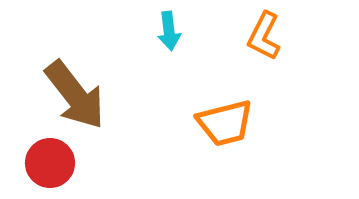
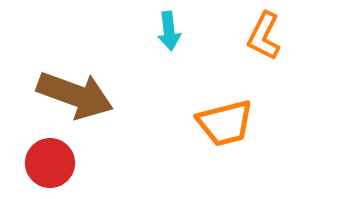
brown arrow: rotated 32 degrees counterclockwise
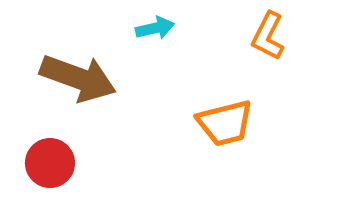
cyan arrow: moved 14 px left, 3 px up; rotated 96 degrees counterclockwise
orange L-shape: moved 4 px right
brown arrow: moved 3 px right, 17 px up
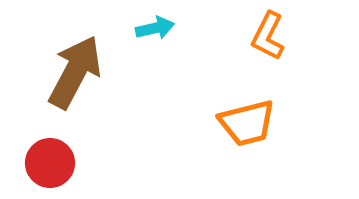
brown arrow: moved 3 px left, 6 px up; rotated 82 degrees counterclockwise
orange trapezoid: moved 22 px right
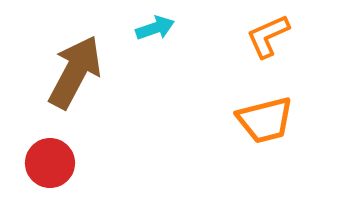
cyan arrow: rotated 6 degrees counterclockwise
orange L-shape: rotated 39 degrees clockwise
orange trapezoid: moved 18 px right, 3 px up
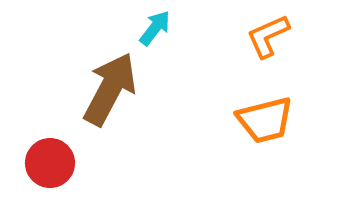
cyan arrow: rotated 33 degrees counterclockwise
brown arrow: moved 35 px right, 17 px down
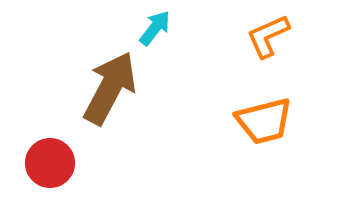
brown arrow: moved 1 px up
orange trapezoid: moved 1 px left, 1 px down
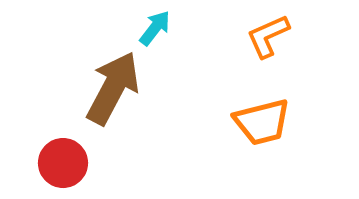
brown arrow: moved 3 px right
orange trapezoid: moved 2 px left, 1 px down
red circle: moved 13 px right
